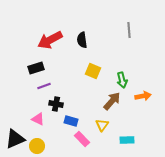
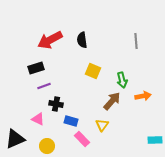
gray line: moved 7 px right, 11 px down
cyan rectangle: moved 28 px right
yellow circle: moved 10 px right
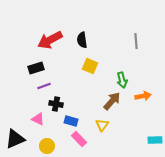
yellow square: moved 3 px left, 5 px up
pink rectangle: moved 3 px left
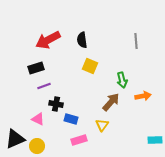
red arrow: moved 2 px left
brown arrow: moved 1 px left, 1 px down
blue rectangle: moved 2 px up
pink rectangle: moved 1 px down; rotated 63 degrees counterclockwise
yellow circle: moved 10 px left
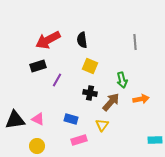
gray line: moved 1 px left, 1 px down
black rectangle: moved 2 px right, 2 px up
purple line: moved 13 px right, 6 px up; rotated 40 degrees counterclockwise
orange arrow: moved 2 px left, 3 px down
black cross: moved 34 px right, 11 px up
black triangle: moved 19 px up; rotated 15 degrees clockwise
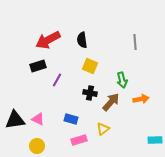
yellow triangle: moved 1 px right, 4 px down; rotated 16 degrees clockwise
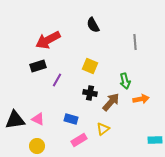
black semicircle: moved 11 px right, 15 px up; rotated 21 degrees counterclockwise
green arrow: moved 3 px right, 1 px down
pink rectangle: rotated 14 degrees counterclockwise
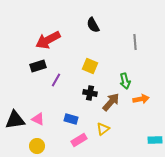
purple line: moved 1 px left
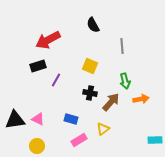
gray line: moved 13 px left, 4 px down
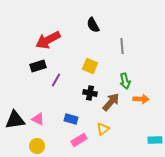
orange arrow: rotated 14 degrees clockwise
